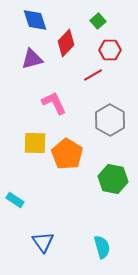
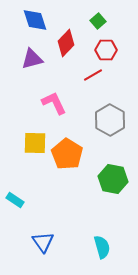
red hexagon: moved 4 px left
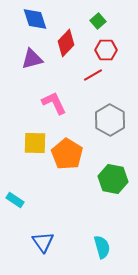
blue diamond: moved 1 px up
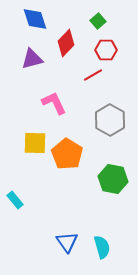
cyan rectangle: rotated 18 degrees clockwise
blue triangle: moved 24 px right
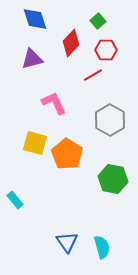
red diamond: moved 5 px right
yellow square: rotated 15 degrees clockwise
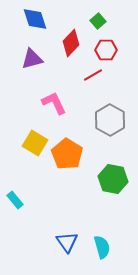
yellow square: rotated 15 degrees clockwise
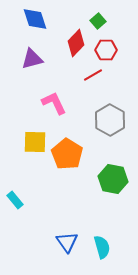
red diamond: moved 5 px right
yellow square: moved 1 px up; rotated 30 degrees counterclockwise
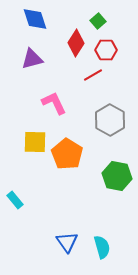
red diamond: rotated 12 degrees counterclockwise
green hexagon: moved 4 px right, 3 px up
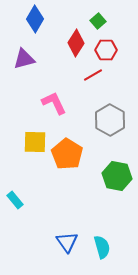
blue diamond: rotated 48 degrees clockwise
purple triangle: moved 8 px left
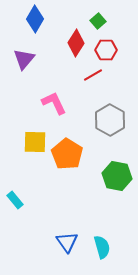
purple triangle: rotated 35 degrees counterclockwise
